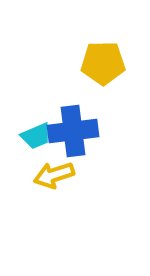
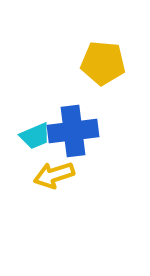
yellow pentagon: rotated 6 degrees clockwise
cyan trapezoid: moved 1 px left
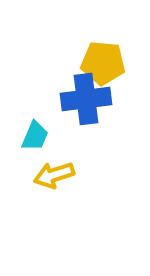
blue cross: moved 13 px right, 32 px up
cyan trapezoid: rotated 44 degrees counterclockwise
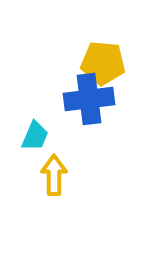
blue cross: moved 3 px right
yellow arrow: rotated 108 degrees clockwise
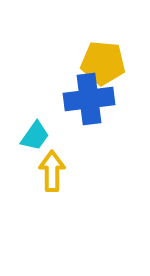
cyan trapezoid: rotated 12 degrees clockwise
yellow arrow: moved 2 px left, 4 px up
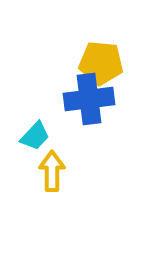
yellow pentagon: moved 2 px left
cyan trapezoid: rotated 8 degrees clockwise
